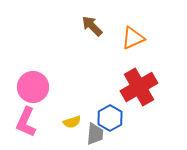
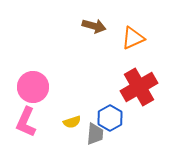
brown arrow: moved 2 px right; rotated 150 degrees clockwise
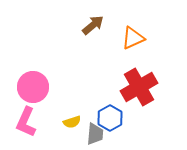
brown arrow: moved 1 px left, 1 px up; rotated 55 degrees counterclockwise
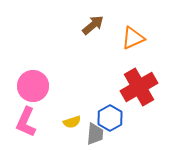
pink circle: moved 1 px up
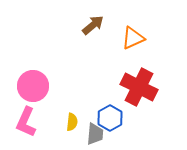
red cross: rotated 33 degrees counterclockwise
yellow semicircle: rotated 66 degrees counterclockwise
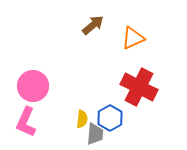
yellow semicircle: moved 10 px right, 3 px up
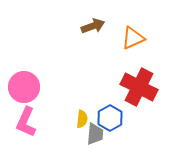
brown arrow: moved 1 px down; rotated 20 degrees clockwise
pink circle: moved 9 px left, 1 px down
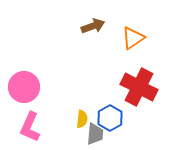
orange triangle: rotated 10 degrees counterclockwise
pink L-shape: moved 4 px right, 5 px down
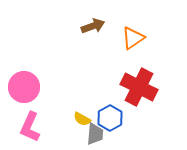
yellow semicircle: rotated 114 degrees clockwise
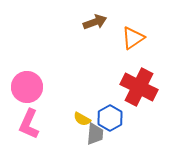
brown arrow: moved 2 px right, 4 px up
pink circle: moved 3 px right
pink L-shape: moved 1 px left, 3 px up
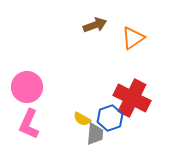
brown arrow: moved 3 px down
red cross: moved 7 px left, 11 px down
blue hexagon: rotated 10 degrees clockwise
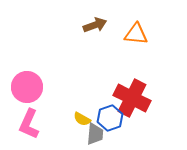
orange triangle: moved 3 px right, 4 px up; rotated 40 degrees clockwise
